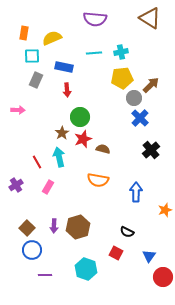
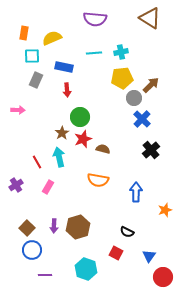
blue cross: moved 2 px right, 1 px down
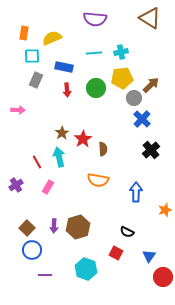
green circle: moved 16 px right, 29 px up
red star: rotated 12 degrees counterclockwise
brown semicircle: rotated 72 degrees clockwise
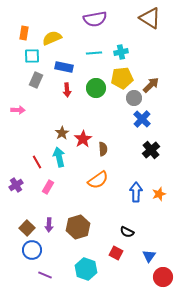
purple semicircle: rotated 15 degrees counterclockwise
orange semicircle: rotated 45 degrees counterclockwise
orange star: moved 6 px left, 16 px up
purple arrow: moved 5 px left, 1 px up
purple line: rotated 24 degrees clockwise
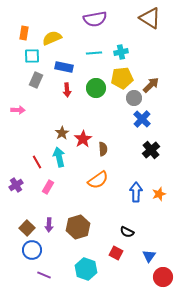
purple line: moved 1 px left
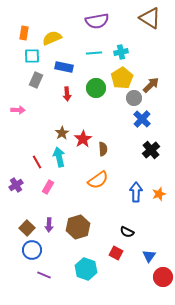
purple semicircle: moved 2 px right, 2 px down
yellow pentagon: rotated 25 degrees counterclockwise
red arrow: moved 4 px down
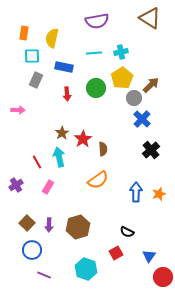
yellow semicircle: rotated 54 degrees counterclockwise
brown square: moved 5 px up
red square: rotated 32 degrees clockwise
